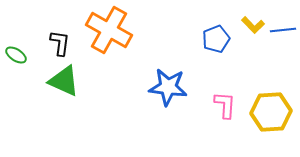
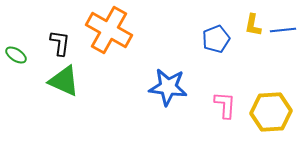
yellow L-shape: rotated 55 degrees clockwise
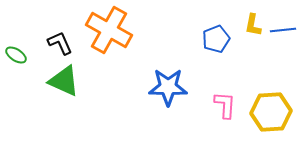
black L-shape: rotated 32 degrees counterclockwise
blue star: rotated 6 degrees counterclockwise
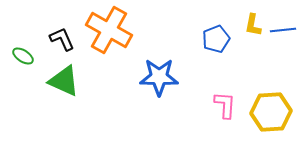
black L-shape: moved 2 px right, 4 px up
green ellipse: moved 7 px right, 1 px down
blue star: moved 9 px left, 10 px up
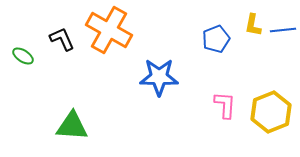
green triangle: moved 8 px right, 45 px down; rotated 20 degrees counterclockwise
yellow hexagon: rotated 18 degrees counterclockwise
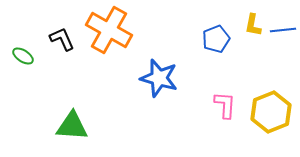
blue star: moved 1 px down; rotated 15 degrees clockwise
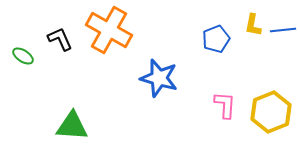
black L-shape: moved 2 px left
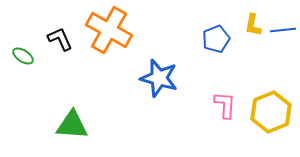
green triangle: moved 1 px up
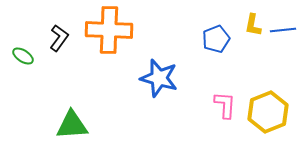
orange cross: rotated 27 degrees counterclockwise
black L-shape: moved 1 px left, 1 px up; rotated 60 degrees clockwise
yellow hexagon: moved 3 px left
green triangle: rotated 8 degrees counterclockwise
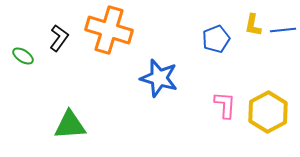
orange cross: rotated 15 degrees clockwise
yellow hexagon: rotated 6 degrees counterclockwise
green triangle: moved 2 px left
